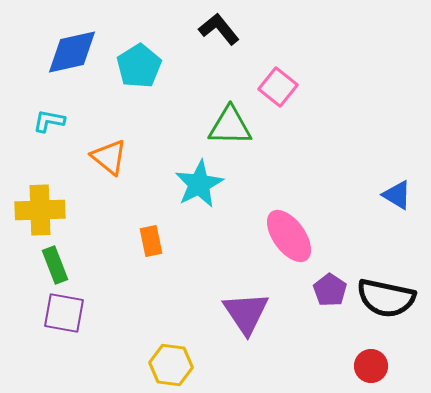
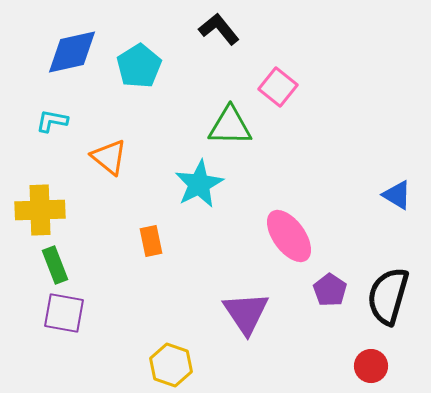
cyan L-shape: moved 3 px right
black semicircle: moved 2 px right, 2 px up; rotated 94 degrees clockwise
yellow hexagon: rotated 12 degrees clockwise
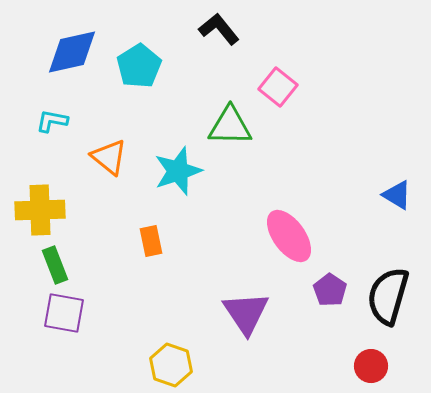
cyan star: moved 21 px left, 13 px up; rotated 9 degrees clockwise
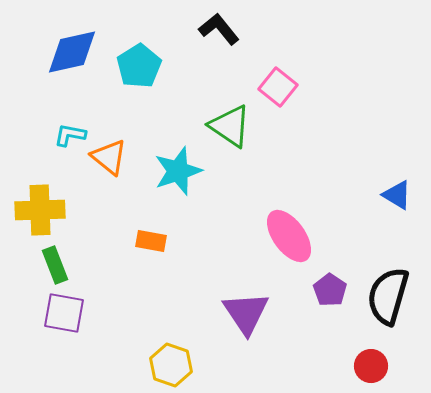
cyan L-shape: moved 18 px right, 14 px down
green triangle: rotated 33 degrees clockwise
orange rectangle: rotated 68 degrees counterclockwise
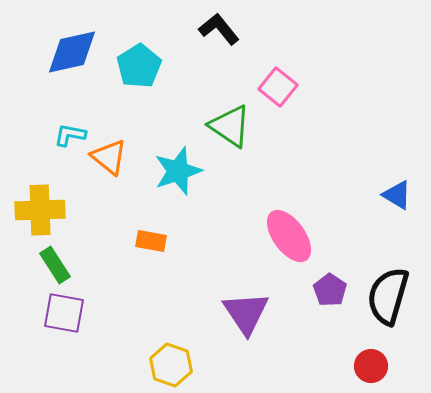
green rectangle: rotated 12 degrees counterclockwise
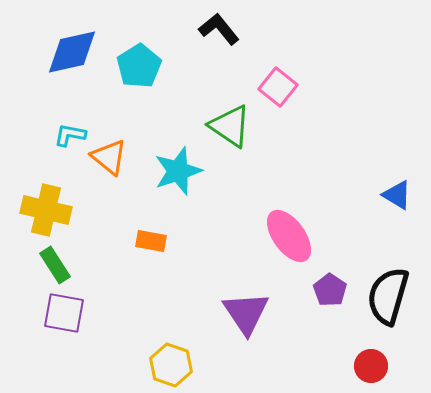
yellow cross: moved 6 px right; rotated 15 degrees clockwise
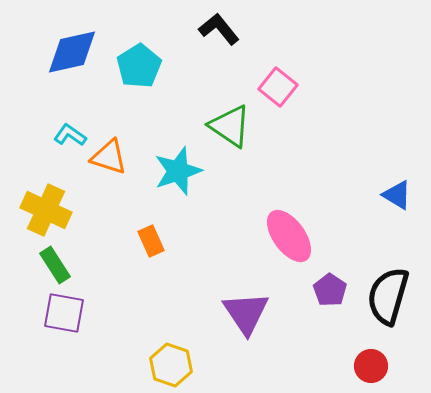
cyan L-shape: rotated 24 degrees clockwise
orange triangle: rotated 21 degrees counterclockwise
yellow cross: rotated 12 degrees clockwise
orange rectangle: rotated 56 degrees clockwise
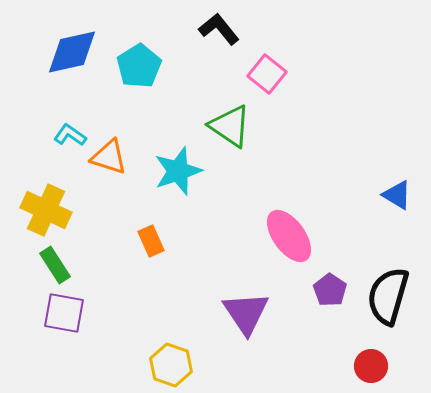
pink square: moved 11 px left, 13 px up
